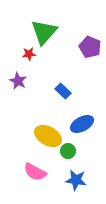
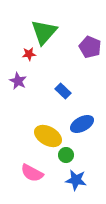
green circle: moved 2 px left, 4 px down
pink semicircle: moved 3 px left, 1 px down
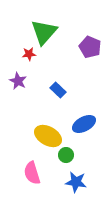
blue rectangle: moved 5 px left, 1 px up
blue ellipse: moved 2 px right
pink semicircle: rotated 45 degrees clockwise
blue star: moved 2 px down
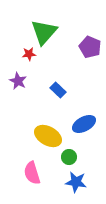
green circle: moved 3 px right, 2 px down
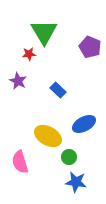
green triangle: rotated 12 degrees counterclockwise
pink semicircle: moved 12 px left, 11 px up
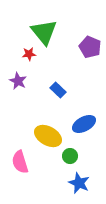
green triangle: rotated 8 degrees counterclockwise
green circle: moved 1 px right, 1 px up
blue star: moved 3 px right, 1 px down; rotated 15 degrees clockwise
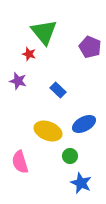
red star: rotated 24 degrees clockwise
purple star: rotated 12 degrees counterclockwise
yellow ellipse: moved 5 px up; rotated 8 degrees counterclockwise
blue star: moved 2 px right
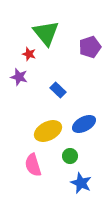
green triangle: moved 2 px right, 1 px down
purple pentagon: rotated 30 degrees clockwise
purple star: moved 1 px right, 4 px up
yellow ellipse: rotated 48 degrees counterclockwise
pink semicircle: moved 13 px right, 3 px down
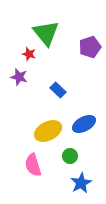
blue star: rotated 20 degrees clockwise
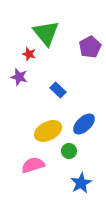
purple pentagon: rotated 10 degrees counterclockwise
blue ellipse: rotated 15 degrees counterclockwise
green circle: moved 1 px left, 5 px up
pink semicircle: rotated 90 degrees clockwise
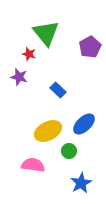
pink semicircle: rotated 25 degrees clockwise
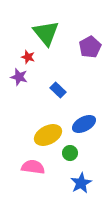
red star: moved 1 px left, 3 px down
blue ellipse: rotated 15 degrees clockwise
yellow ellipse: moved 4 px down
green circle: moved 1 px right, 2 px down
pink semicircle: moved 2 px down
